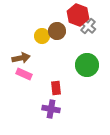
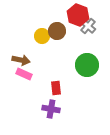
brown arrow: moved 2 px down; rotated 24 degrees clockwise
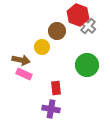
yellow circle: moved 11 px down
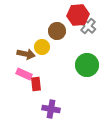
red hexagon: rotated 25 degrees counterclockwise
brown arrow: moved 5 px right, 6 px up
red rectangle: moved 20 px left, 4 px up
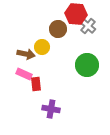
red hexagon: moved 2 px left, 1 px up; rotated 10 degrees clockwise
brown circle: moved 1 px right, 2 px up
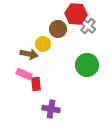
yellow circle: moved 1 px right, 3 px up
brown arrow: moved 3 px right
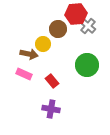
red hexagon: rotated 10 degrees counterclockwise
red rectangle: moved 16 px right, 3 px up; rotated 32 degrees counterclockwise
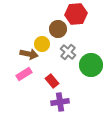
gray cross: moved 20 px left, 26 px down
yellow circle: moved 1 px left
green circle: moved 4 px right
pink rectangle: rotated 56 degrees counterclockwise
purple cross: moved 9 px right, 7 px up; rotated 18 degrees counterclockwise
